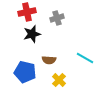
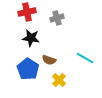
black star: moved 1 px left, 4 px down; rotated 24 degrees clockwise
brown semicircle: rotated 16 degrees clockwise
blue pentagon: moved 3 px right, 3 px up; rotated 20 degrees clockwise
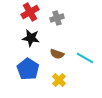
red cross: moved 3 px right; rotated 18 degrees counterclockwise
brown semicircle: moved 8 px right, 6 px up
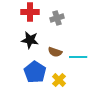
red cross: rotated 30 degrees clockwise
black star: moved 1 px left, 2 px down
brown semicircle: moved 2 px left, 2 px up
cyan line: moved 7 px left, 1 px up; rotated 30 degrees counterclockwise
blue pentagon: moved 7 px right, 3 px down
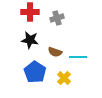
yellow cross: moved 5 px right, 2 px up
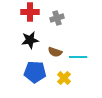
black star: rotated 18 degrees counterclockwise
blue pentagon: rotated 30 degrees counterclockwise
